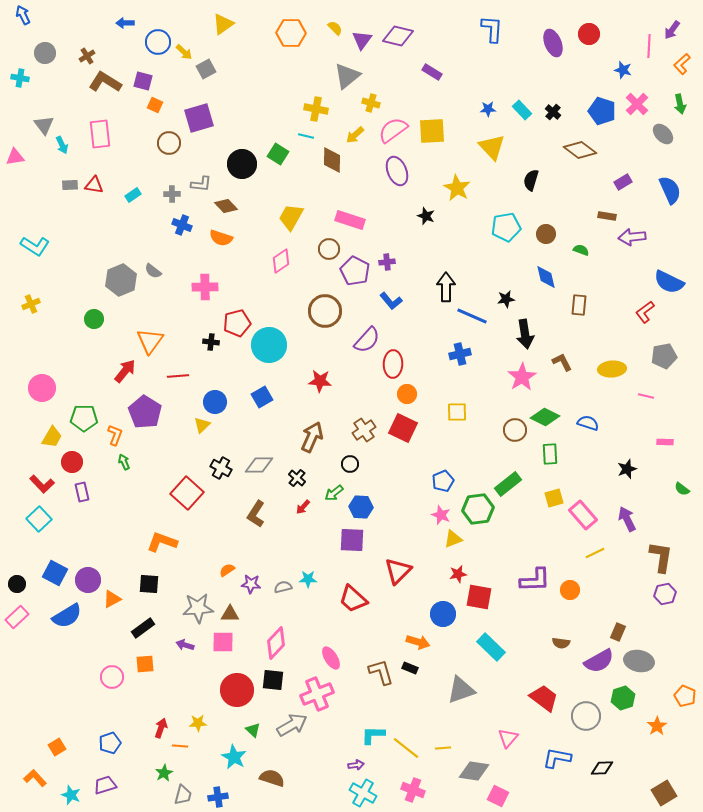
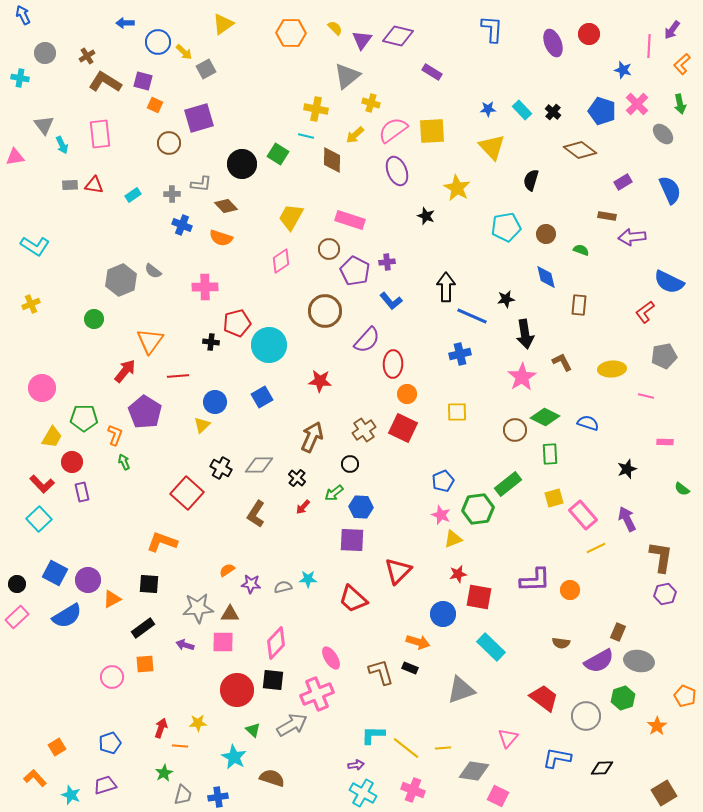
yellow line at (595, 553): moved 1 px right, 5 px up
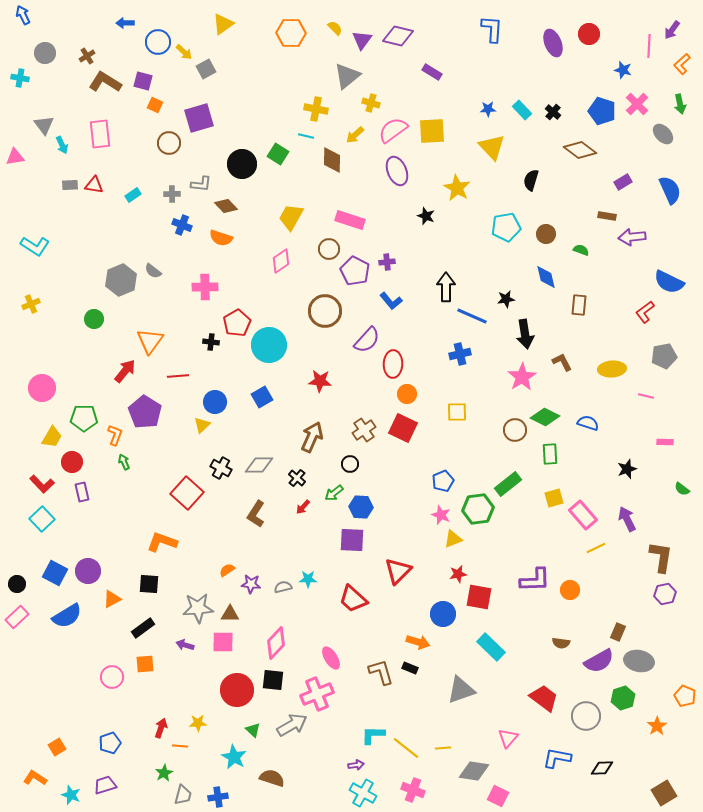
red pentagon at (237, 323): rotated 16 degrees counterclockwise
cyan square at (39, 519): moved 3 px right
purple circle at (88, 580): moved 9 px up
orange L-shape at (35, 778): rotated 15 degrees counterclockwise
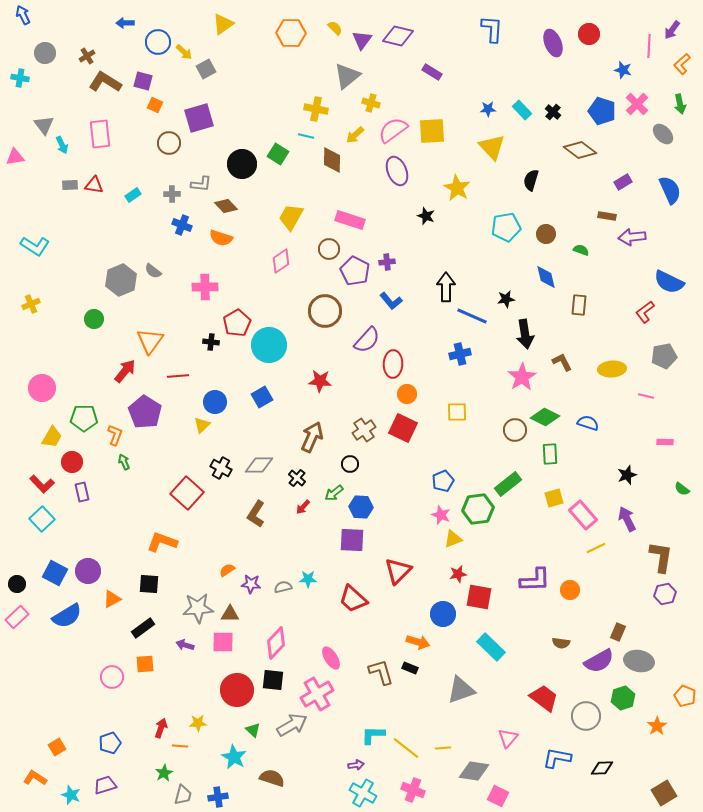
black star at (627, 469): moved 6 px down
pink cross at (317, 694): rotated 8 degrees counterclockwise
